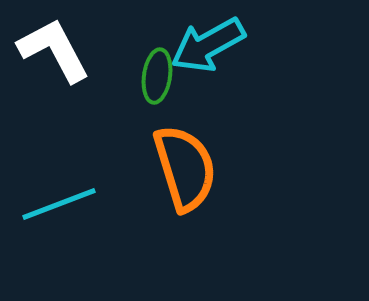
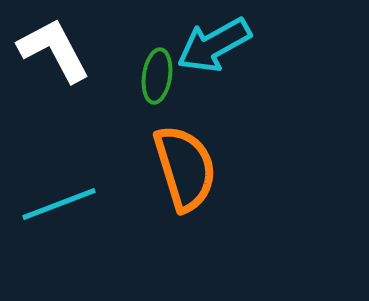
cyan arrow: moved 6 px right
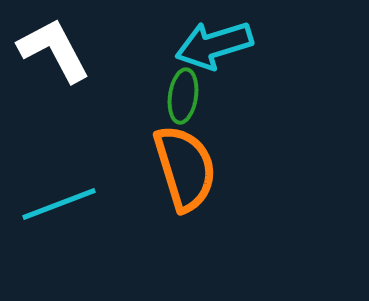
cyan arrow: rotated 12 degrees clockwise
green ellipse: moved 26 px right, 20 px down
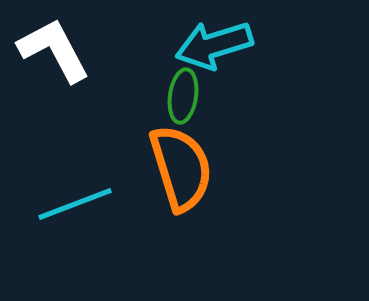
orange semicircle: moved 4 px left
cyan line: moved 16 px right
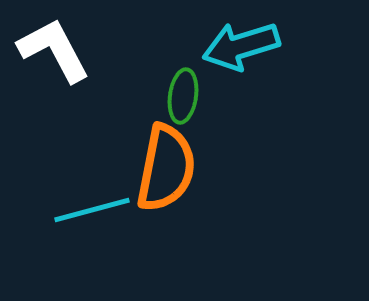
cyan arrow: moved 27 px right, 1 px down
orange semicircle: moved 15 px left; rotated 28 degrees clockwise
cyan line: moved 17 px right, 6 px down; rotated 6 degrees clockwise
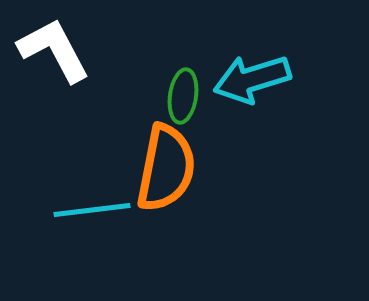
cyan arrow: moved 11 px right, 33 px down
cyan line: rotated 8 degrees clockwise
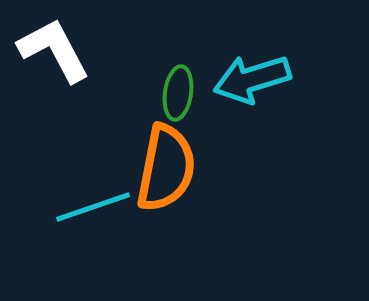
green ellipse: moved 5 px left, 3 px up
cyan line: moved 1 px right, 3 px up; rotated 12 degrees counterclockwise
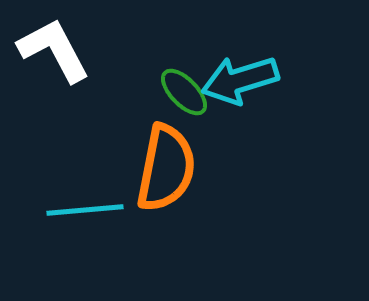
cyan arrow: moved 12 px left, 1 px down
green ellipse: moved 6 px right, 1 px up; rotated 52 degrees counterclockwise
cyan line: moved 8 px left, 3 px down; rotated 14 degrees clockwise
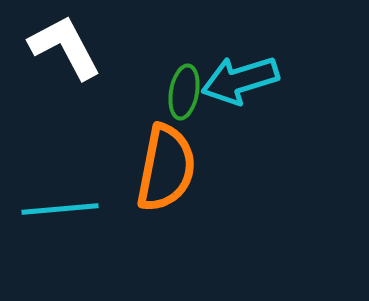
white L-shape: moved 11 px right, 3 px up
green ellipse: rotated 54 degrees clockwise
cyan line: moved 25 px left, 1 px up
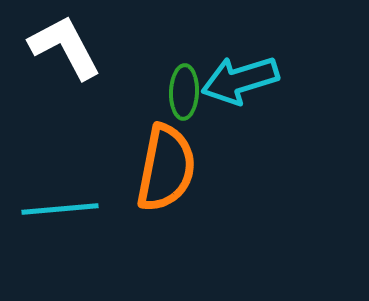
green ellipse: rotated 8 degrees counterclockwise
